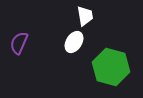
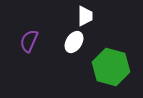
white trapezoid: rotated 10 degrees clockwise
purple semicircle: moved 10 px right, 2 px up
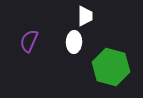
white ellipse: rotated 30 degrees counterclockwise
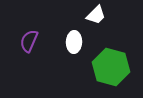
white trapezoid: moved 11 px right, 1 px up; rotated 45 degrees clockwise
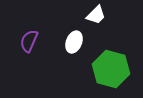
white ellipse: rotated 20 degrees clockwise
green hexagon: moved 2 px down
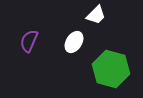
white ellipse: rotated 10 degrees clockwise
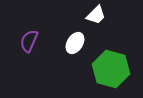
white ellipse: moved 1 px right, 1 px down
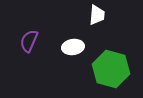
white trapezoid: moved 1 px right; rotated 40 degrees counterclockwise
white ellipse: moved 2 px left, 4 px down; rotated 50 degrees clockwise
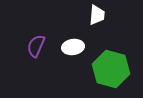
purple semicircle: moved 7 px right, 5 px down
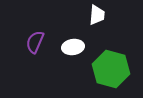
purple semicircle: moved 1 px left, 4 px up
